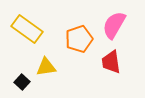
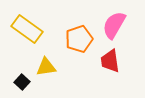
red trapezoid: moved 1 px left, 1 px up
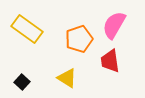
yellow triangle: moved 21 px right, 11 px down; rotated 40 degrees clockwise
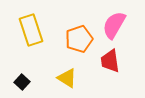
yellow rectangle: moved 4 px right, 1 px down; rotated 36 degrees clockwise
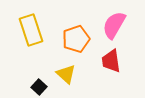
orange pentagon: moved 3 px left
red trapezoid: moved 1 px right
yellow triangle: moved 1 px left, 4 px up; rotated 10 degrees clockwise
black square: moved 17 px right, 5 px down
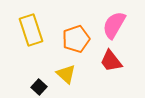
red trapezoid: rotated 30 degrees counterclockwise
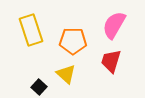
orange pentagon: moved 3 px left, 2 px down; rotated 20 degrees clockwise
red trapezoid: rotated 55 degrees clockwise
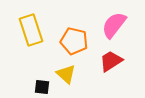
pink semicircle: rotated 8 degrees clockwise
orange pentagon: moved 1 px right; rotated 12 degrees clockwise
red trapezoid: rotated 40 degrees clockwise
black square: moved 3 px right; rotated 35 degrees counterclockwise
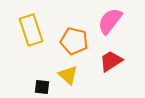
pink semicircle: moved 4 px left, 4 px up
yellow triangle: moved 2 px right, 1 px down
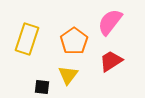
pink semicircle: moved 1 px down
yellow rectangle: moved 4 px left, 9 px down; rotated 36 degrees clockwise
orange pentagon: rotated 24 degrees clockwise
yellow triangle: rotated 25 degrees clockwise
